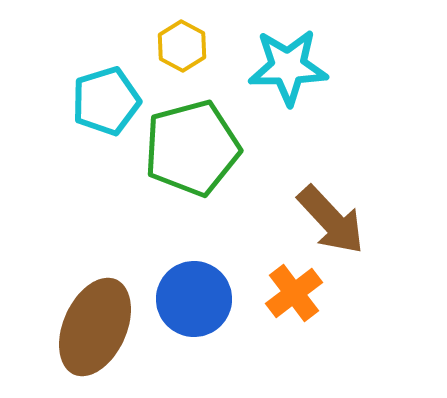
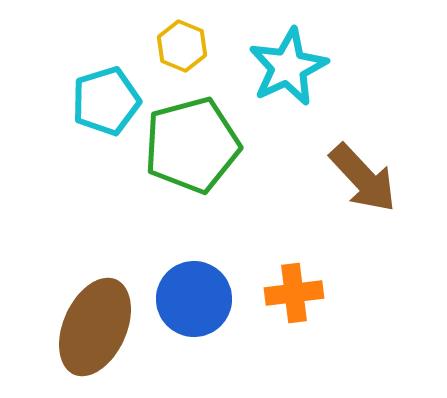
yellow hexagon: rotated 6 degrees counterclockwise
cyan star: rotated 24 degrees counterclockwise
green pentagon: moved 3 px up
brown arrow: moved 32 px right, 42 px up
orange cross: rotated 30 degrees clockwise
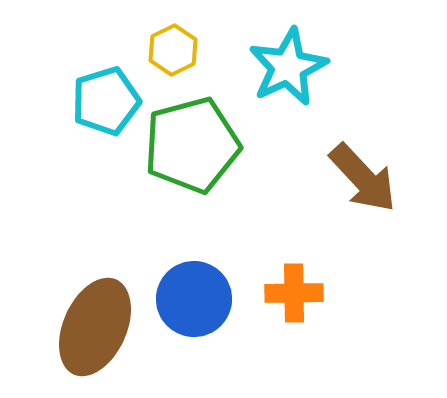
yellow hexagon: moved 9 px left, 4 px down; rotated 12 degrees clockwise
orange cross: rotated 6 degrees clockwise
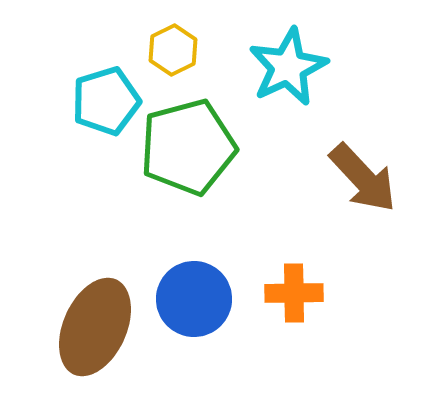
green pentagon: moved 4 px left, 2 px down
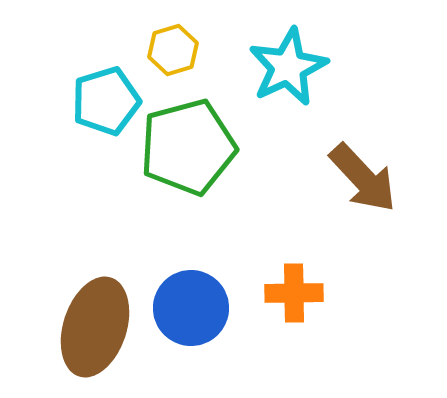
yellow hexagon: rotated 9 degrees clockwise
blue circle: moved 3 px left, 9 px down
brown ellipse: rotated 6 degrees counterclockwise
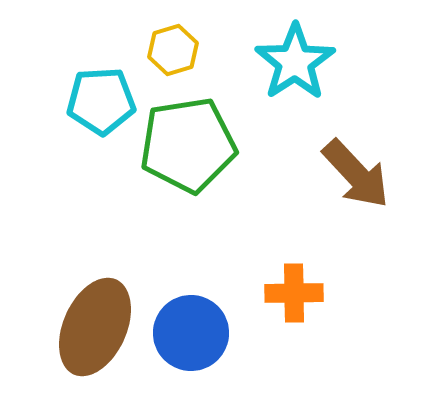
cyan star: moved 7 px right, 5 px up; rotated 8 degrees counterclockwise
cyan pentagon: moved 5 px left; rotated 14 degrees clockwise
green pentagon: moved 2 px up; rotated 6 degrees clockwise
brown arrow: moved 7 px left, 4 px up
blue circle: moved 25 px down
brown ellipse: rotated 6 degrees clockwise
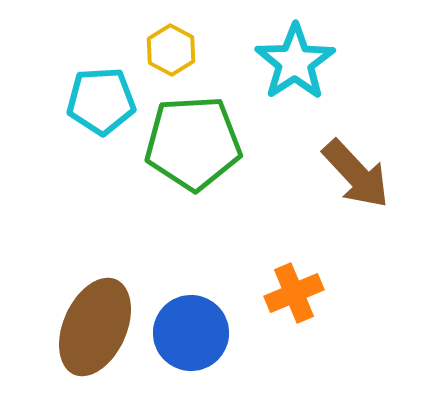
yellow hexagon: moved 2 px left; rotated 15 degrees counterclockwise
green pentagon: moved 5 px right, 2 px up; rotated 6 degrees clockwise
orange cross: rotated 22 degrees counterclockwise
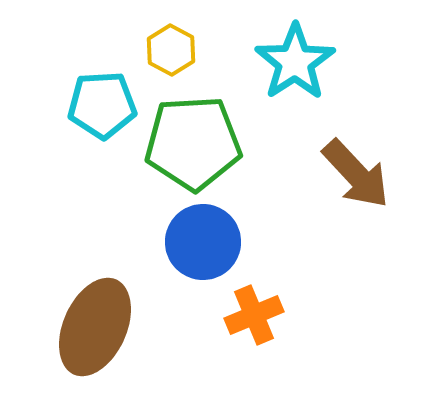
cyan pentagon: moved 1 px right, 4 px down
orange cross: moved 40 px left, 22 px down
blue circle: moved 12 px right, 91 px up
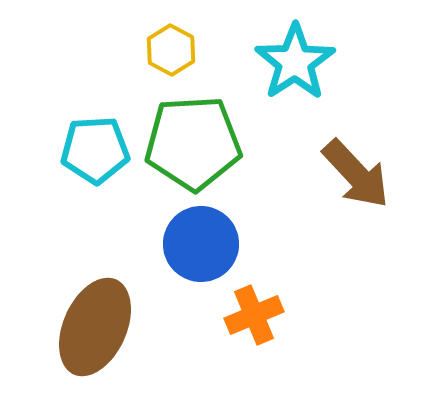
cyan pentagon: moved 7 px left, 45 px down
blue circle: moved 2 px left, 2 px down
